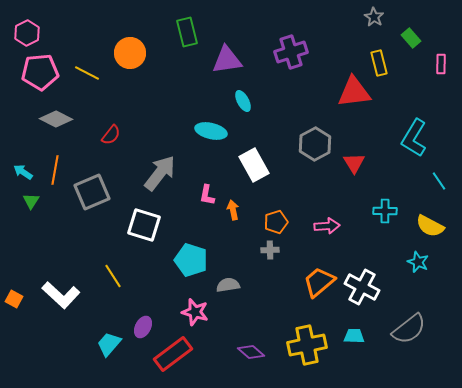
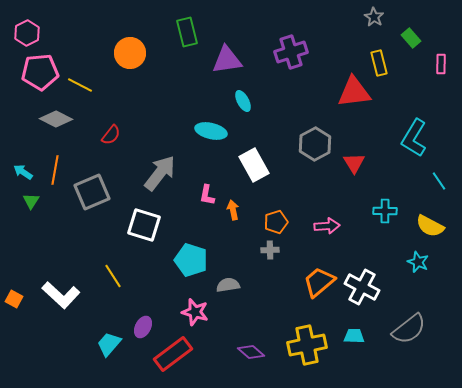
yellow line at (87, 73): moved 7 px left, 12 px down
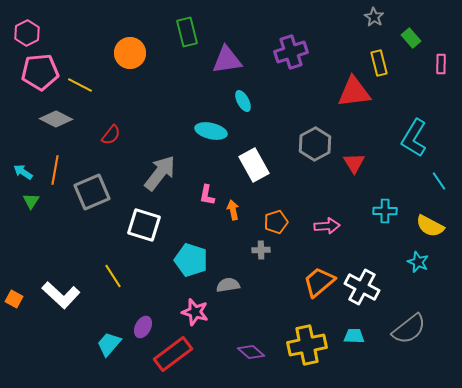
gray cross at (270, 250): moved 9 px left
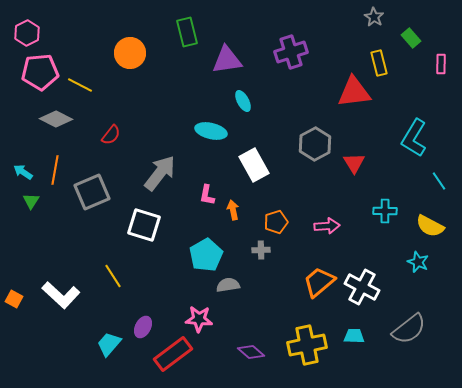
cyan pentagon at (191, 260): moved 15 px right, 5 px up; rotated 24 degrees clockwise
pink star at (195, 312): moved 4 px right, 7 px down; rotated 12 degrees counterclockwise
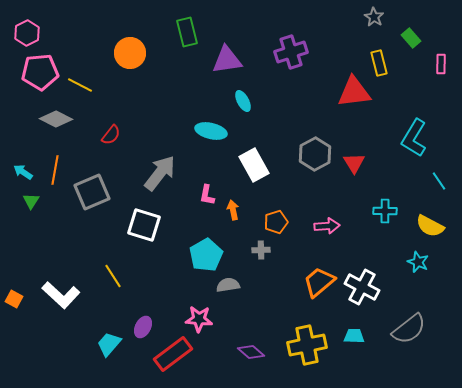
gray hexagon at (315, 144): moved 10 px down
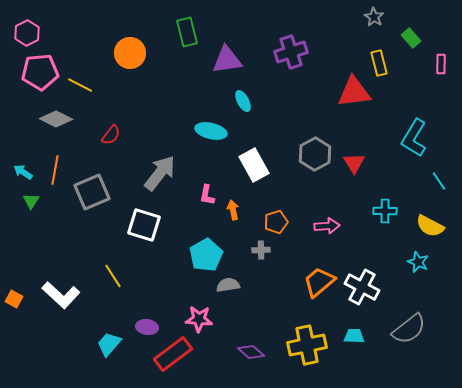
purple ellipse at (143, 327): moved 4 px right; rotated 70 degrees clockwise
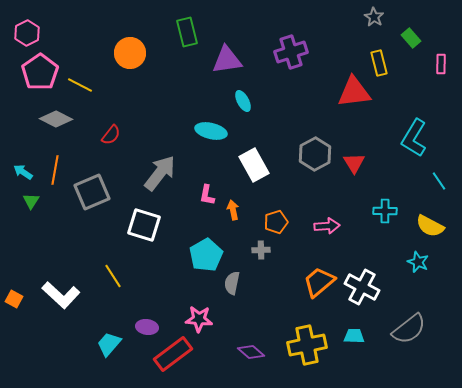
pink pentagon at (40, 72): rotated 30 degrees counterclockwise
gray semicircle at (228, 285): moved 4 px right, 2 px up; rotated 70 degrees counterclockwise
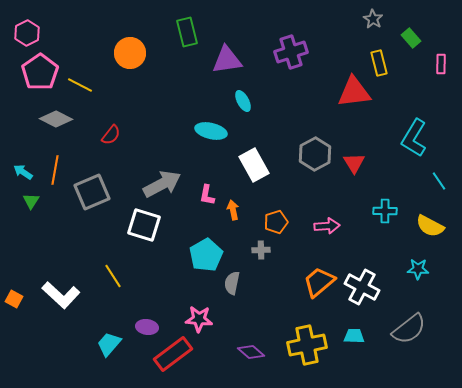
gray star at (374, 17): moved 1 px left, 2 px down
gray arrow at (160, 173): moved 2 px right, 11 px down; rotated 24 degrees clockwise
cyan star at (418, 262): moved 7 px down; rotated 20 degrees counterclockwise
